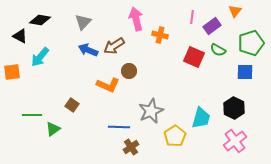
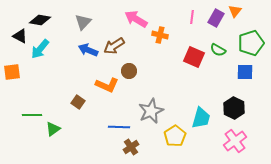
pink arrow: rotated 45 degrees counterclockwise
purple rectangle: moved 4 px right, 8 px up; rotated 24 degrees counterclockwise
cyan arrow: moved 8 px up
orange L-shape: moved 1 px left
brown square: moved 6 px right, 3 px up
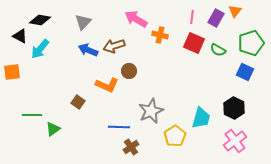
brown arrow: rotated 15 degrees clockwise
red square: moved 14 px up
blue square: rotated 24 degrees clockwise
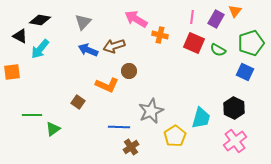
purple rectangle: moved 1 px down
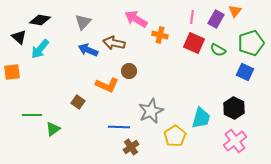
black triangle: moved 1 px left, 1 px down; rotated 14 degrees clockwise
brown arrow: moved 3 px up; rotated 30 degrees clockwise
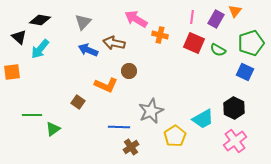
orange L-shape: moved 1 px left
cyan trapezoid: moved 2 px right, 1 px down; rotated 45 degrees clockwise
